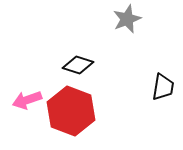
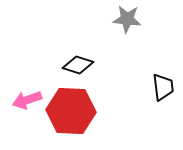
gray star: rotated 28 degrees clockwise
black trapezoid: rotated 16 degrees counterclockwise
red hexagon: rotated 18 degrees counterclockwise
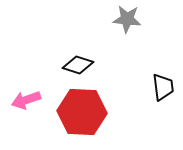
pink arrow: moved 1 px left
red hexagon: moved 11 px right, 1 px down
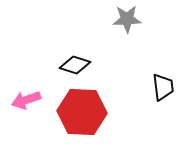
gray star: rotated 8 degrees counterclockwise
black diamond: moved 3 px left
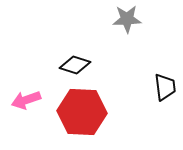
black trapezoid: moved 2 px right
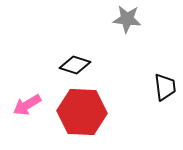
gray star: rotated 8 degrees clockwise
pink arrow: moved 1 px right, 5 px down; rotated 12 degrees counterclockwise
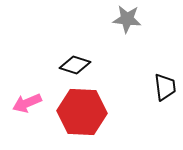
pink arrow: moved 2 px up; rotated 8 degrees clockwise
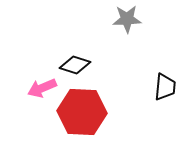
gray star: rotated 8 degrees counterclockwise
black trapezoid: rotated 12 degrees clockwise
pink arrow: moved 15 px right, 15 px up
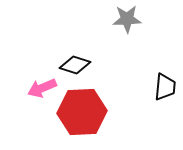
red hexagon: rotated 6 degrees counterclockwise
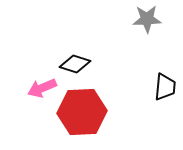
gray star: moved 20 px right
black diamond: moved 1 px up
